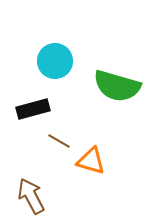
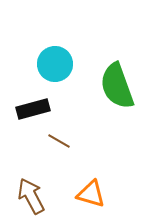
cyan circle: moved 3 px down
green semicircle: rotated 54 degrees clockwise
orange triangle: moved 33 px down
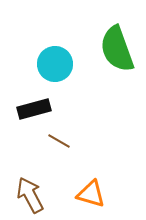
green semicircle: moved 37 px up
black rectangle: moved 1 px right
brown arrow: moved 1 px left, 1 px up
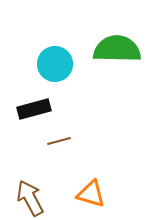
green semicircle: rotated 111 degrees clockwise
brown line: rotated 45 degrees counterclockwise
brown arrow: moved 3 px down
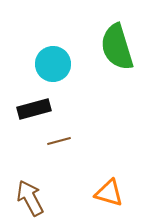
green semicircle: moved 2 px up; rotated 108 degrees counterclockwise
cyan circle: moved 2 px left
orange triangle: moved 18 px right, 1 px up
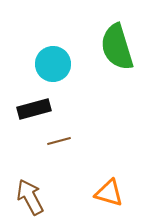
brown arrow: moved 1 px up
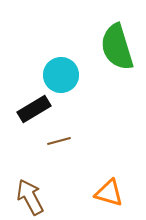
cyan circle: moved 8 px right, 11 px down
black rectangle: rotated 16 degrees counterclockwise
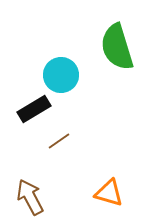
brown line: rotated 20 degrees counterclockwise
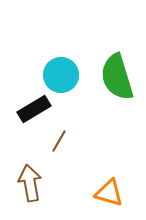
green semicircle: moved 30 px down
brown line: rotated 25 degrees counterclockwise
brown arrow: moved 14 px up; rotated 18 degrees clockwise
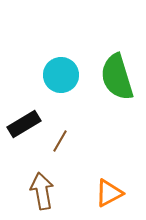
black rectangle: moved 10 px left, 15 px down
brown line: moved 1 px right
brown arrow: moved 12 px right, 8 px down
orange triangle: rotated 44 degrees counterclockwise
